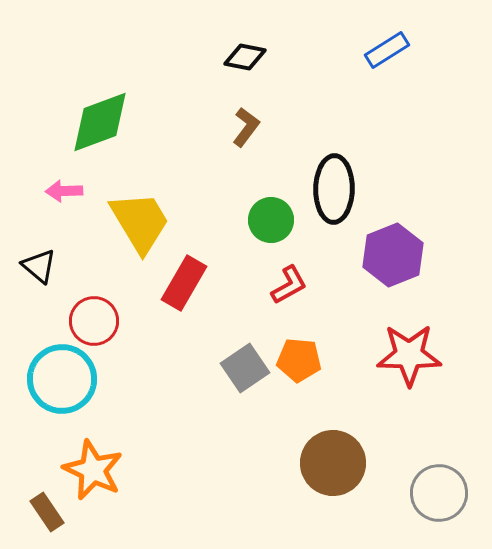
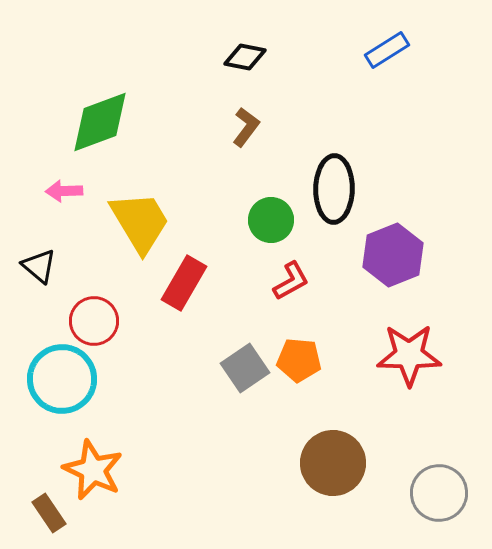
red L-shape: moved 2 px right, 4 px up
brown rectangle: moved 2 px right, 1 px down
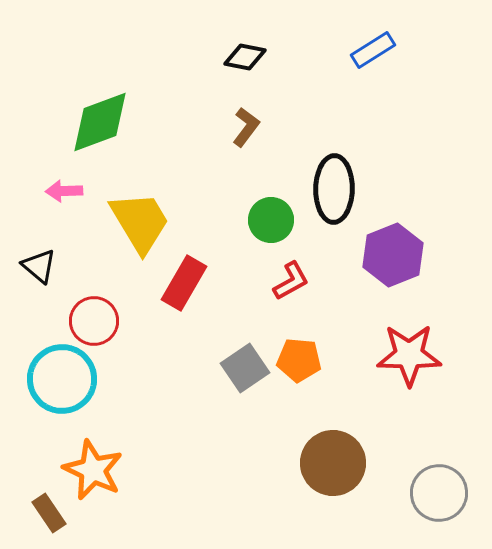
blue rectangle: moved 14 px left
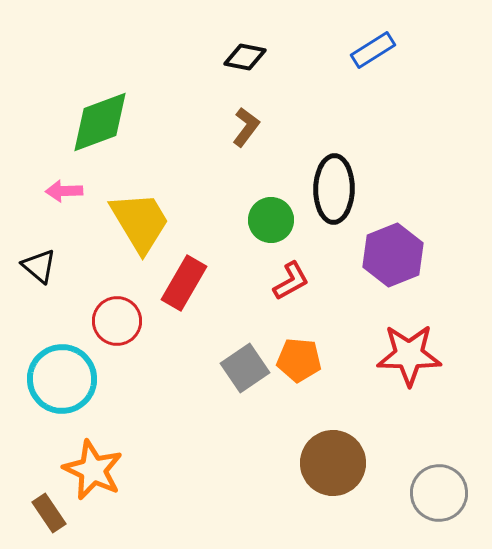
red circle: moved 23 px right
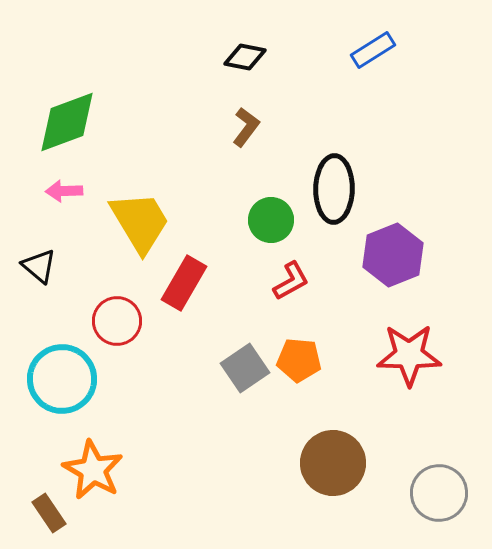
green diamond: moved 33 px left
orange star: rotated 4 degrees clockwise
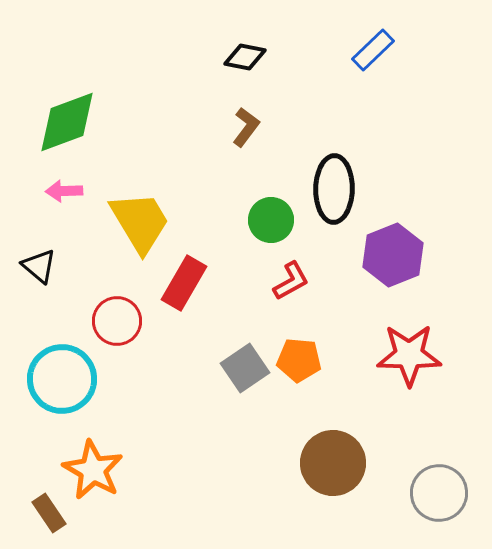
blue rectangle: rotated 12 degrees counterclockwise
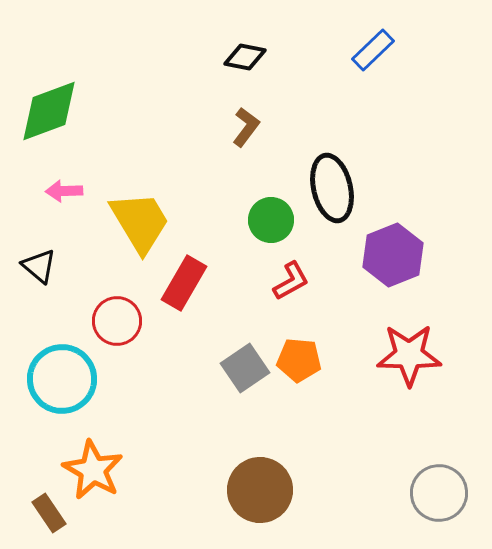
green diamond: moved 18 px left, 11 px up
black ellipse: moved 2 px left, 1 px up; rotated 14 degrees counterclockwise
brown circle: moved 73 px left, 27 px down
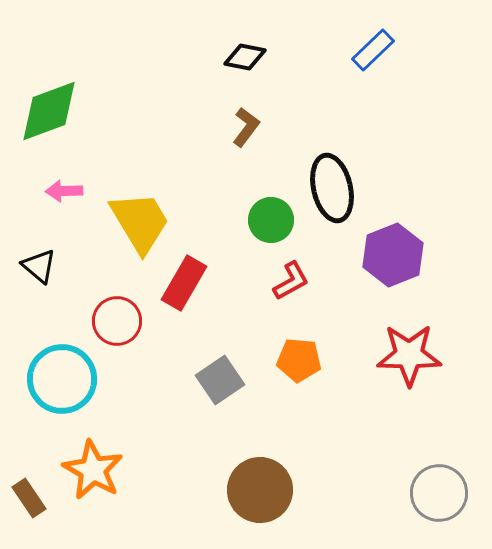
gray square: moved 25 px left, 12 px down
brown rectangle: moved 20 px left, 15 px up
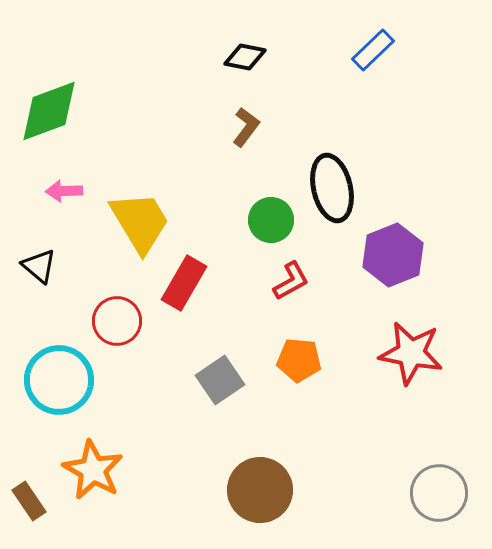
red star: moved 2 px right, 2 px up; rotated 10 degrees clockwise
cyan circle: moved 3 px left, 1 px down
brown rectangle: moved 3 px down
